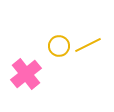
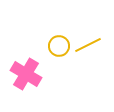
pink cross: rotated 20 degrees counterclockwise
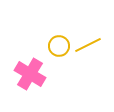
pink cross: moved 4 px right
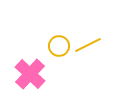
pink cross: rotated 12 degrees clockwise
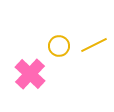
yellow line: moved 6 px right
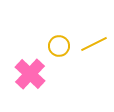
yellow line: moved 1 px up
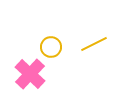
yellow circle: moved 8 px left, 1 px down
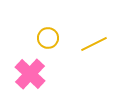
yellow circle: moved 3 px left, 9 px up
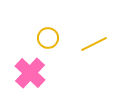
pink cross: moved 1 px up
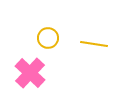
yellow line: rotated 36 degrees clockwise
